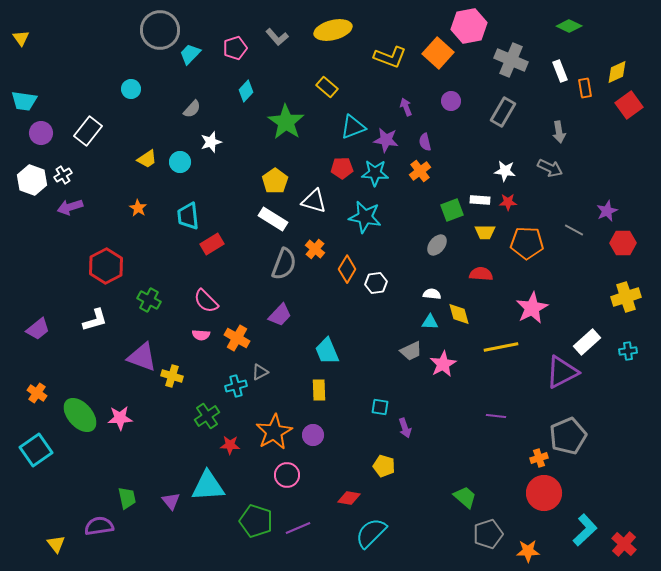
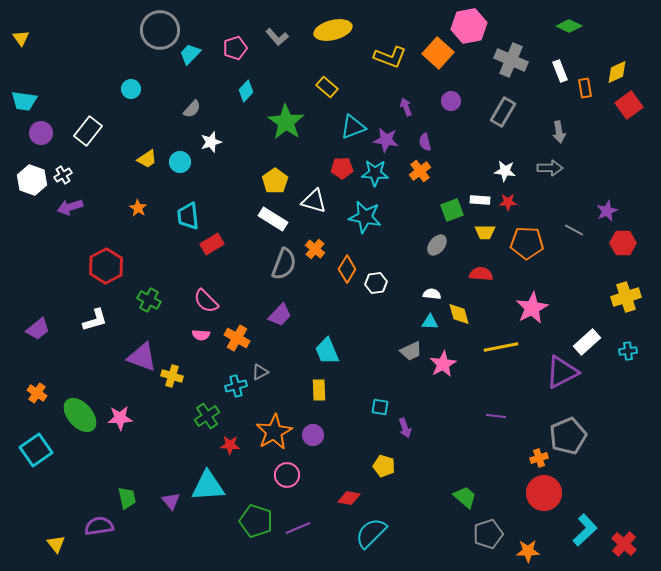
gray arrow at (550, 168): rotated 25 degrees counterclockwise
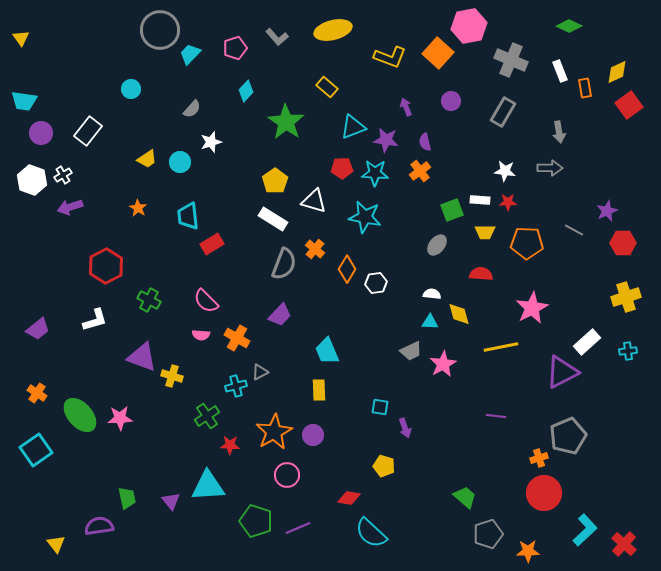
cyan semicircle at (371, 533): rotated 92 degrees counterclockwise
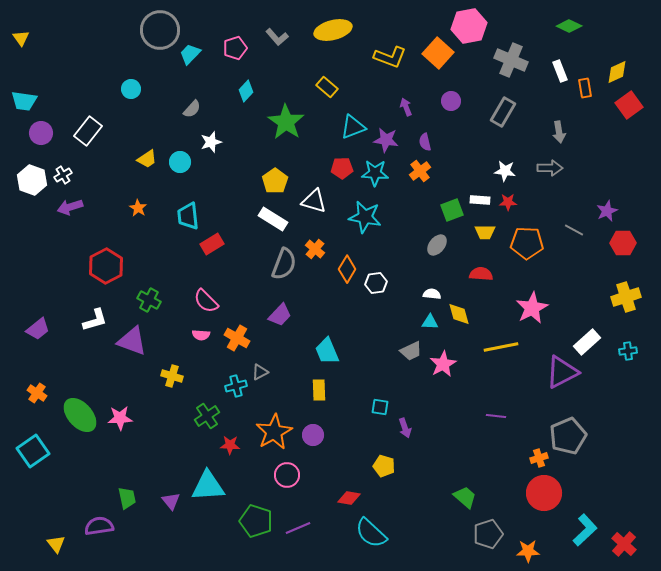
purple triangle at (142, 357): moved 10 px left, 16 px up
cyan square at (36, 450): moved 3 px left, 1 px down
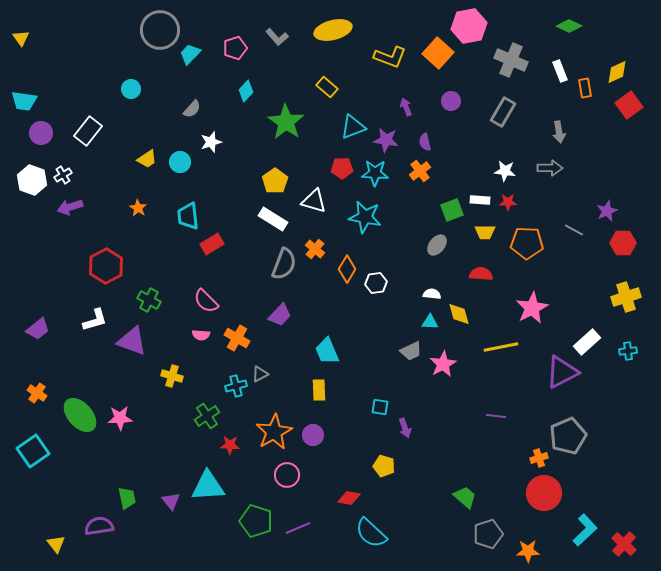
gray triangle at (260, 372): moved 2 px down
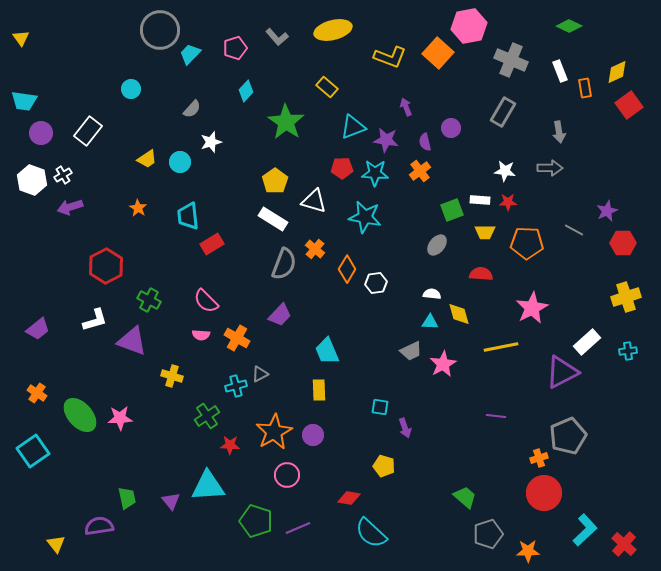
purple circle at (451, 101): moved 27 px down
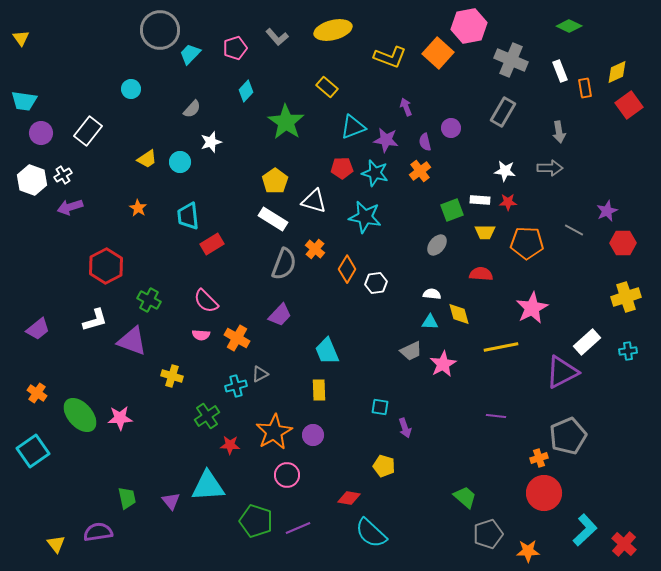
cyan star at (375, 173): rotated 12 degrees clockwise
purple semicircle at (99, 526): moved 1 px left, 6 px down
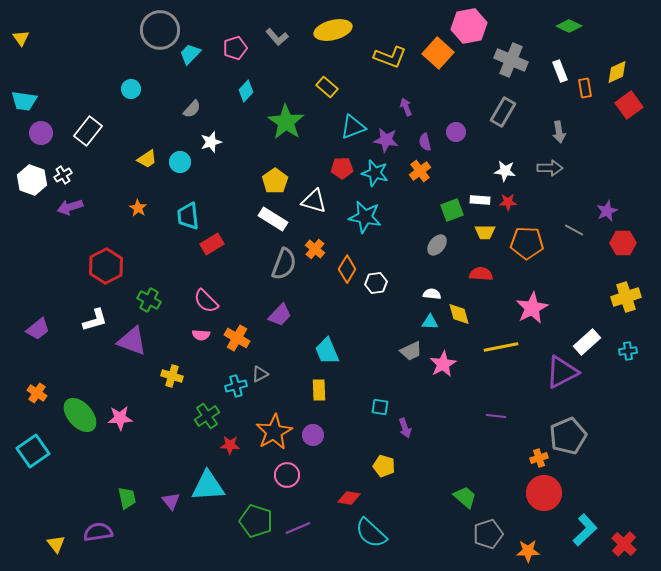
purple circle at (451, 128): moved 5 px right, 4 px down
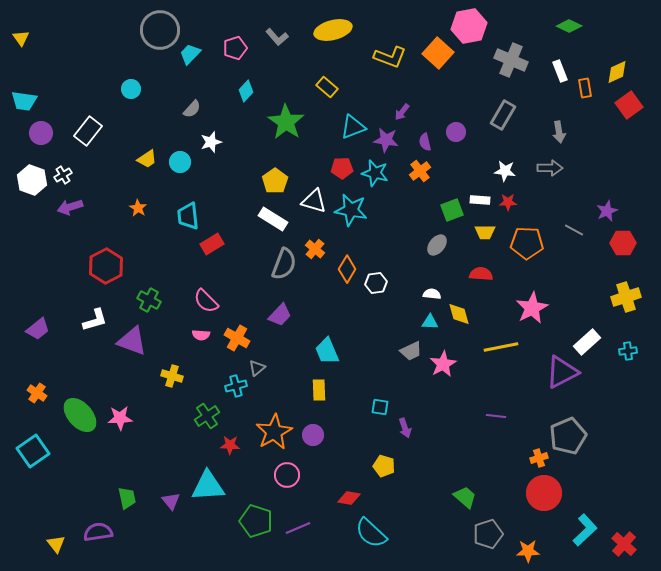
purple arrow at (406, 107): moved 4 px left, 5 px down; rotated 120 degrees counterclockwise
gray rectangle at (503, 112): moved 3 px down
cyan star at (365, 217): moved 14 px left, 7 px up
gray triangle at (260, 374): moved 3 px left, 6 px up; rotated 12 degrees counterclockwise
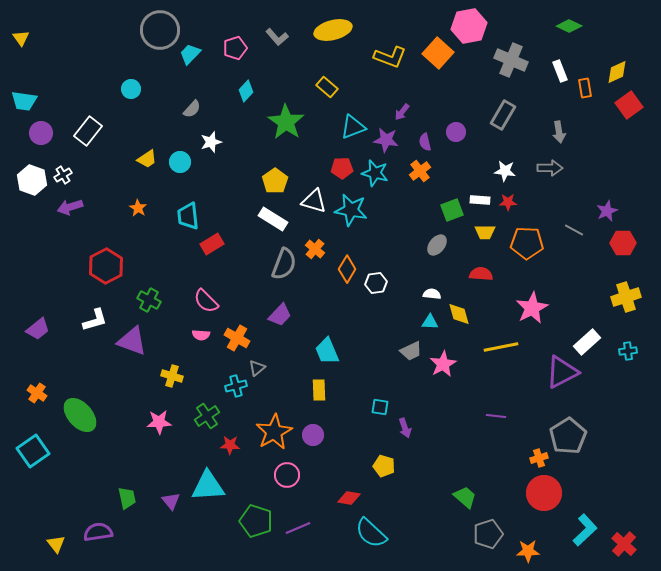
pink star at (120, 418): moved 39 px right, 4 px down
gray pentagon at (568, 436): rotated 9 degrees counterclockwise
